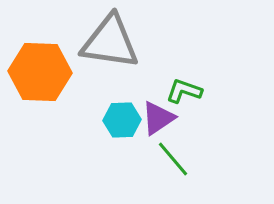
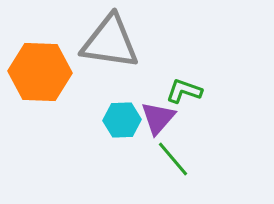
purple triangle: rotated 15 degrees counterclockwise
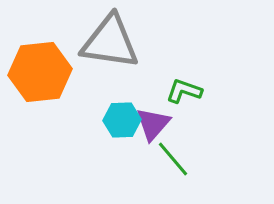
orange hexagon: rotated 8 degrees counterclockwise
purple triangle: moved 5 px left, 6 px down
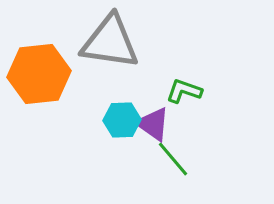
orange hexagon: moved 1 px left, 2 px down
purple triangle: rotated 36 degrees counterclockwise
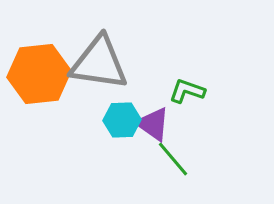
gray triangle: moved 11 px left, 21 px down
green L-shape: moved 3 px right
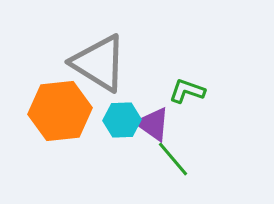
gray triangle: rotated 24 degrees clockwise
orange hexagon: moved 21 px right, 37 px down
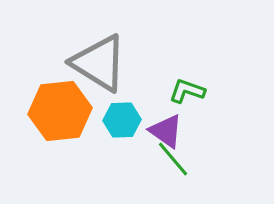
purple triangle: moved 13 px right, 7 px down
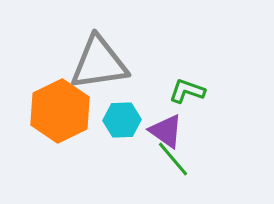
gray triangle: rotated 40 degrees counterclockwise
orange hexagon: rotated 20 degrees counterclockwise
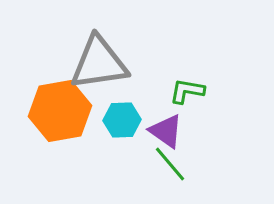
green L-shape: rotated 9 degrees counterclockwise
orange hexagon: rotated 16 degrees clockwise
green line: moved 3 px left, 5 px down
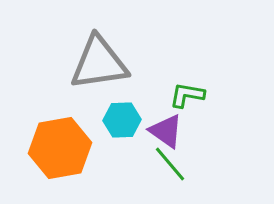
green L-shape: moved 4 px down
orange hexagon: moved 37 px down
